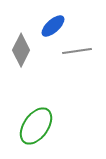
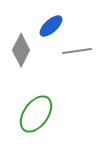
blue ellipse: moved 2 px left
green ellipse: moved 12 px up
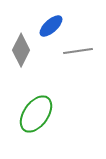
gray line: moved 1 px right
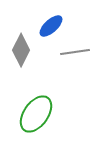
gray line: moved 3 px left, 1 px down
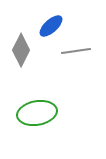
gray line: moved 1 px right, 1 px up
green ellipse: moved 1 px right, 1 px up; rotated 45 degrees clockwise
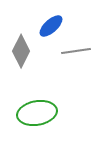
gray diamond: moved 1 px down
